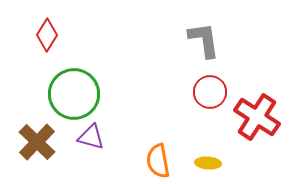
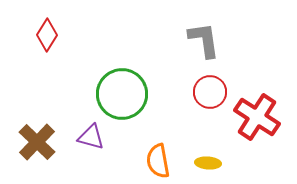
green circle: moved 48 px right
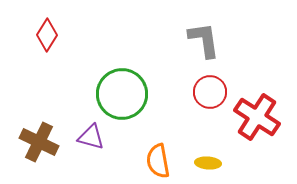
brown cross: moved 2 px right; rotated 18 degrees counterclockwise
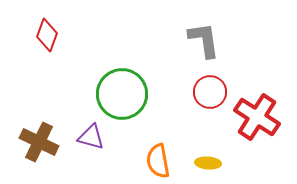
red diamond: rotated 12 degrees counterclockwise
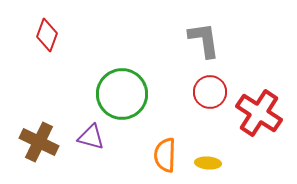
red cross: moved 2 px right, 4 px up
orange semicircle: moved 7 px right, 6 px up; rotated 12 degrees clockwise
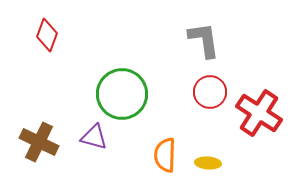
purple triangle: moved 3 px right
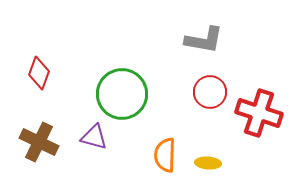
red diamond: moved 8 px left, 38 px down
gray L-shape: rotated 108 degrees clockwise
red cross: rotated 15 degrees counterclockwise
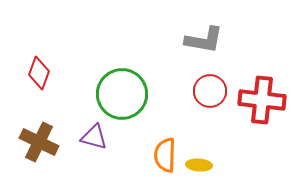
red circle: moved 1 px up
red cross: moved 3 px right, 13 px up; rotated 12 degrees counterclockwise
yellow ellipse: moved 9 px left, 2 px down
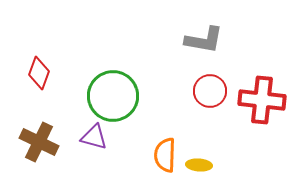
green circle: moved 9 px left, 2 px down
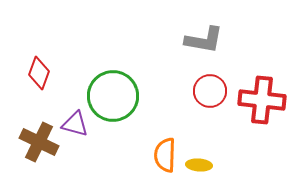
purple triangle: moved 19 px left, 13 px up
